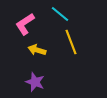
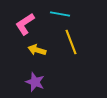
cyan line: rotated 30 degrees counterclockwise
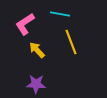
yellow arrow: rotated 30 degrees clockwise
purple star: moved 1 px right, 2 px down; rotated 18 degrees counterclockwise
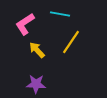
yellow line: rotated 55 degrees clockwise
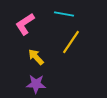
cyan line: moved 4 px right
yellow arrow: moved 1 px left, 7 px down
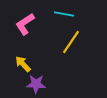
yellow arrow: moved 13 px left, 7 px down
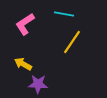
yellow line: moved 1 px right
yellow arrow: rotated 18 degrees counterclockwise
purple star: moved 2 px right
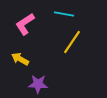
yellow arrow: moved 3 px left, 5 px up
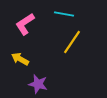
purple star: rotated 12 degrees clockwise
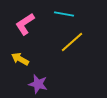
yellow line: rotated 15 degrees clockwise
